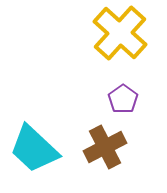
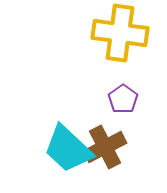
yellow cross: rotated 34 degrees counterclockwise
cyan trapezoid: moved 34 px right
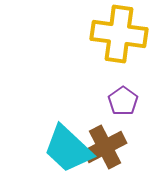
yellow cross: moved 1 px left, 1 px down
purple pentagon: moved 2 px down
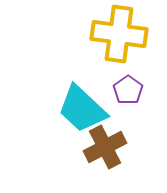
purple pentagon: moved 5 px right, 11 px up
cyan trapezoid: moved 14 px right, 40 px up
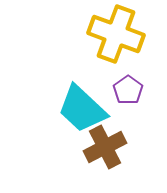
yellow cross: moved 3 px left; rotated 12 degrees clockwise
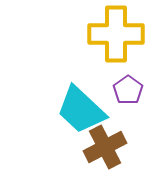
yellow cross: rotated 20 degrees counterclockwise
cyan trapezoid: moved 1 px left, 1 px down
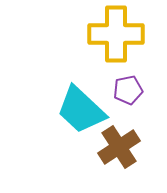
purple pentagon: rotated 24 degrees clockwise
brown cross: moved 14 px right; rotated 6 degrees counterclockwise
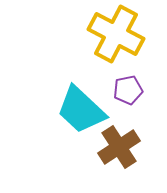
yellow cross: rotated 28 degrees clockwise
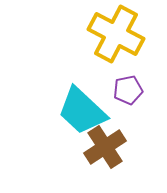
cyan trapezoid: moved 1 px right, 1 px down
brown cross: moved 14 px left
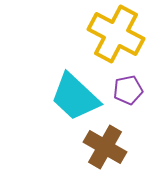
cyan trapezoid: moved 7 px left, 14 px up
brown cross: rotated 27 degrees counterclockwise
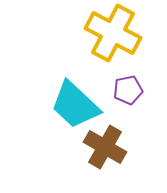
yellow cross: moved 3 px left, 1 px up
cyan trapezoid: moved 8 px down
